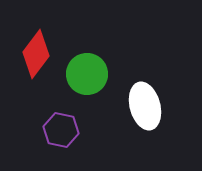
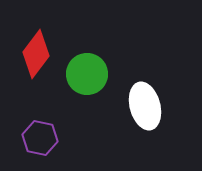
purple hexagon: moved 21 px left, 8 px down
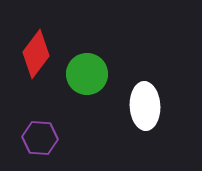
white ellipse: rotated 12 degrees clockwise
purple hexagon: rotated 8 degrees counterclockwise
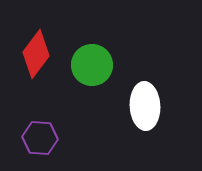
green circle: moved 5 px right, 9 px up
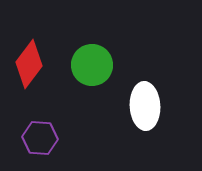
red diamond: moved 7 px left, 10 px down
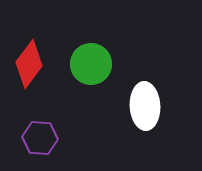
green circle: moved 1 px left, 1 px up
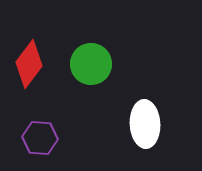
white ellipse: moved 18 px down
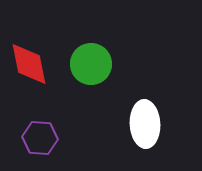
red diamond: rotated 48 degrees counterclockwise
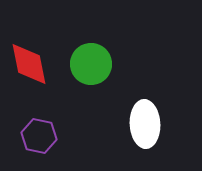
purple hexagon: moved 1 px left, 2 px up; rotated 8 degrees clockwise
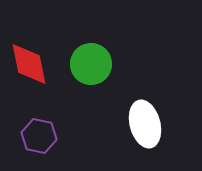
white ellipse: rotated 12 degrees counterclockwise
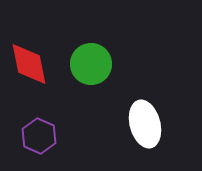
purple hexagon: rotated 12 degrees clockwise
